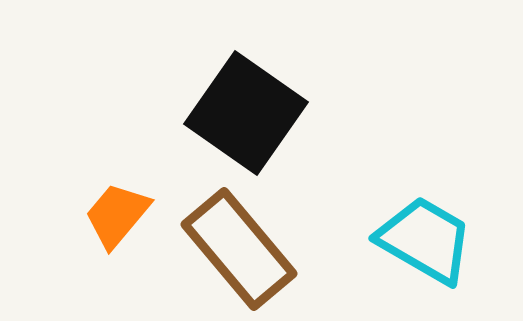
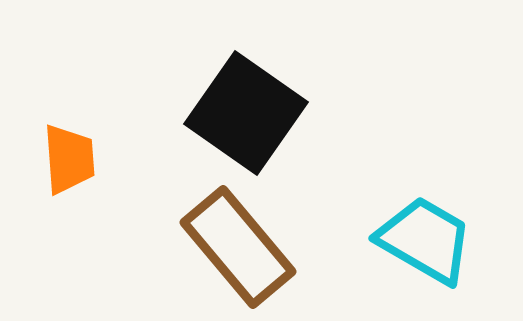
orange trapezoid: moved 48 px left, 56 px up; rotated 136 degrees clockwise
brown rectangle: moved 1 px left, 2 px up
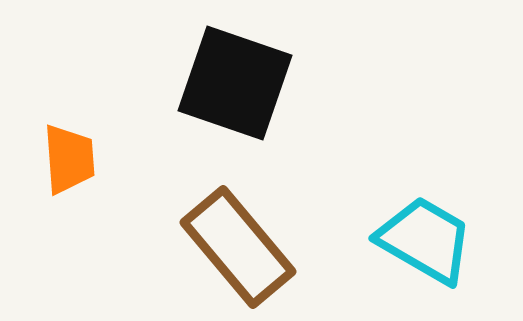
black square: moved 11 px left, 30 px up; rotated 16 degrees counterclockwise
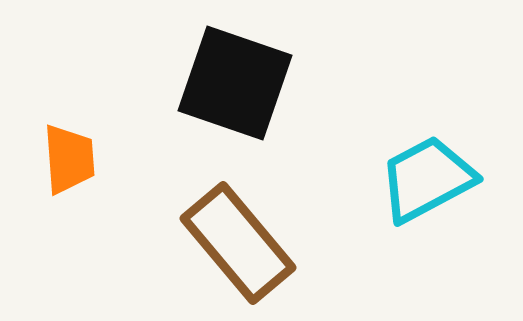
cyan trapezoid: moved 2 px right, 61 px up; rotated 58 degrees counterclockwise
brown rectangle: moved 4 px up
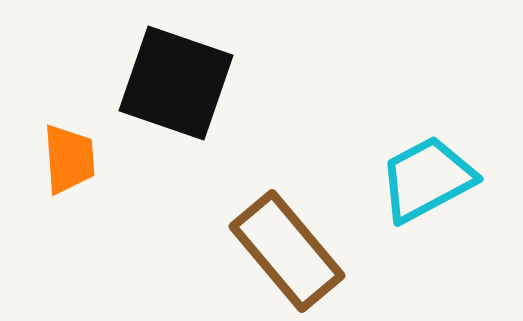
black square: moved 59 px left
brown rectangle: moved 49 px right, 8 px down
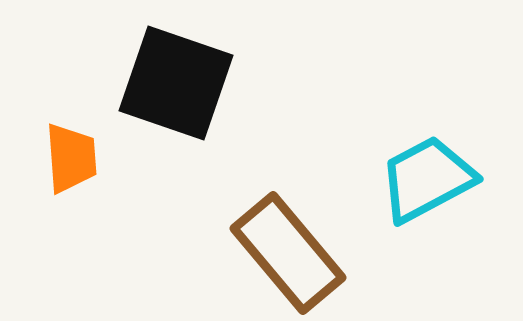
orange trapezoid: moved 2 px right, 1 px up
brown rectangle: moved 1 px right, 2 px down
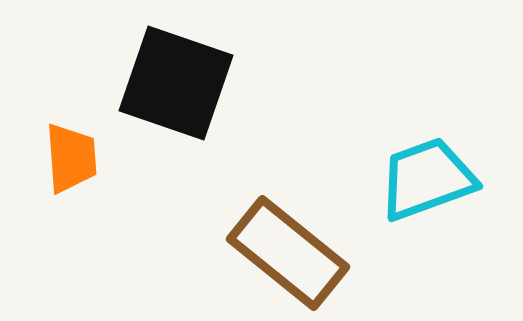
cyan trapezoid: rotated 8 degrees clockwise
brown rectangle: rotated 11 degrees counterclockwise
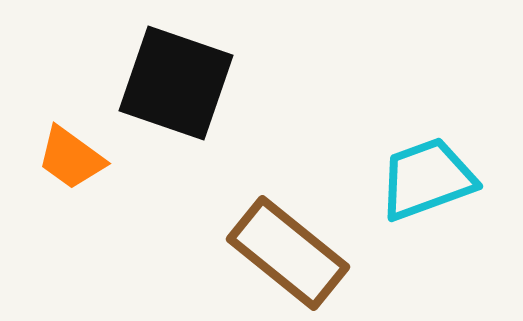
orange trapezoid: rotated 130 degrees clockwise
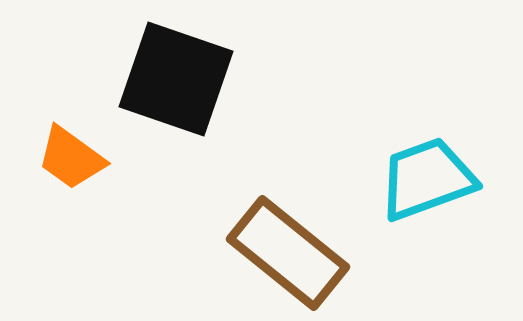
black square: moved 4 px up
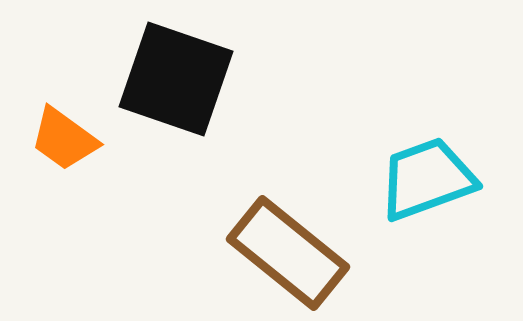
orange trapezoid: moved 7 px left, 19 px up
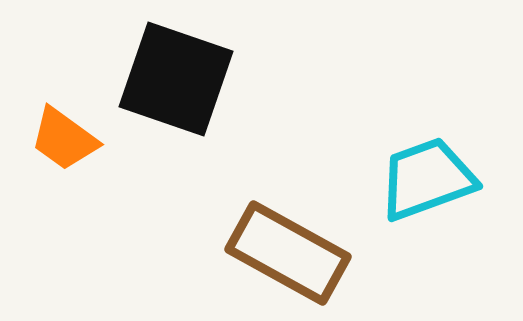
brown rectangle: rotated 10 degrees counterclockwise
